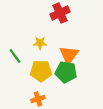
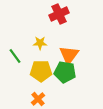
red cross: moved 1 px left, 1 px down
green pentagon: moved 1 px left
orange cross: rotated 24 degrees counterclockwise
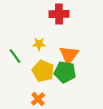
red cross: rotated 24 degrees clockwise
yellow star: moved 1 px left, 1 px down
yellow pentagon: moved 2 px right; rotated 25 degrees clockwise
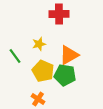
yellow star: rotated 16 degrees counterclockwise
orange triangle: rotated 25 degrees clockwise
green pentagon: moved 3 px down
orange cross: rotated 16 degrees counterclockwise
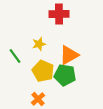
orange cross: rotated 16 degrees clockwise
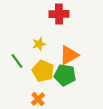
green line: moved 2 px right, 5 px down
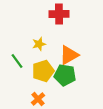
yellow pentagon: rotated 30 degrees clockwise
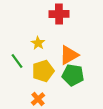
yellow star: moved 1 px left, 1 px up; rotated 24 degrees counterclockwise
green pentagon: moved 8 px right
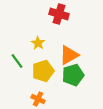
red cross: rotated 18 degrees clockwise
green pentagon: rotated 25 degrees counterclockwise
orange cross: rotated 24 degrees counterclockwise
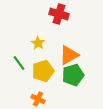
green line: moved 2 px right, 2 px down
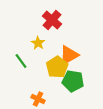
red cross: moved 7 px left, 6 px down; rotated 24 degrees clockwise
green line: moved 2 px right, 2 px up
yellow pentagon: moved 14 px right, 4 px up; rotated 15 degrees counterclockwise
green pentagon: moved 6 px down; rotated 25 degrees clockwise
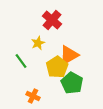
yellow star: rotated 16 degrees clockwise
green pentagon: moved 1 px left, 2 px down; rotated 20 degrees clockwise
orange cross: moved 5 px left, 3 px up
